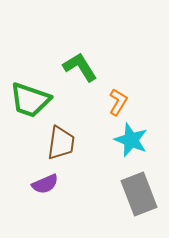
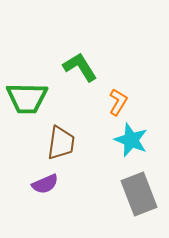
green trapezoid: moved 3 px left, 2 px up; rotated 18 degrees counterclockwise
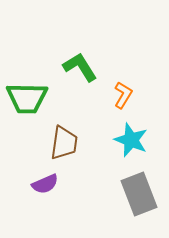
orange L-shape: moved 5 px right, 7 px up
brown trapezoid: moved 3 px right
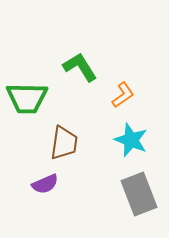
orange L-shape: rotated 24 degrees clockwise
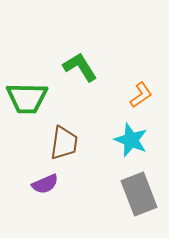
orange L-shape: moved 18 px right
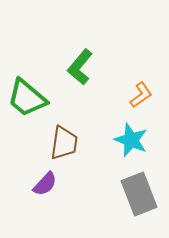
green L-shape: rotated 108 degrees counterclockwise
green trapezoid: rotated 39 degrees clockwise
purple semicircle: rotated 24 degrees counterclockwise
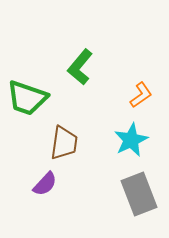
green trapezoid: rotated 21 degrees counterclockwise
cyan star: rotated 24 degrees clockwise
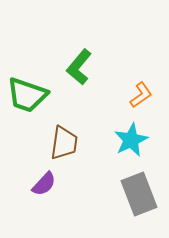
green L-shape: moved 1 px left
green trapezoid: moved 3 px up
purple semicircle: moved 1 px left
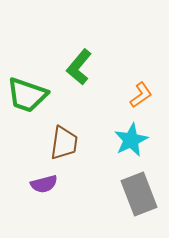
purple semicircle: rotated 32 degrees clockwise
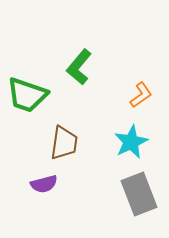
cyan star: moved 2 px down
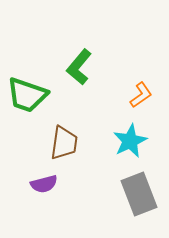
cyan star: moved 1 px left, 1 px up
